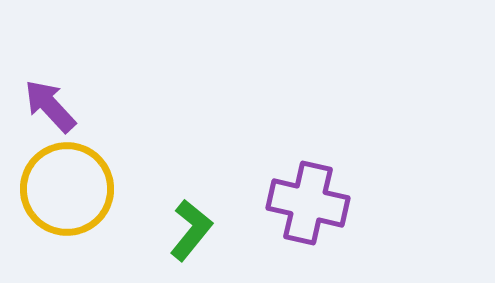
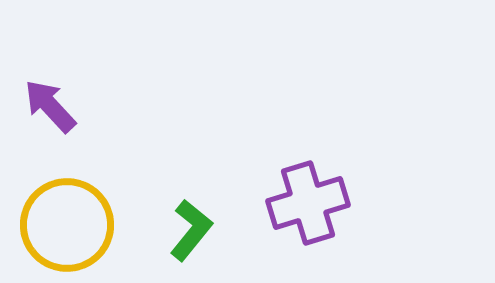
yellow circle: moved 36 px down
purple cross: rotated 30 degrees counterclockwise
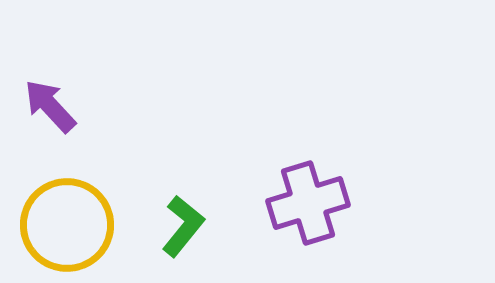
green L-shape: moved 8 px left, 4 px up
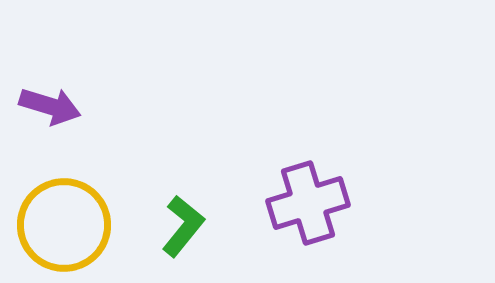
purple arrow: rotated 150 degrees clockwise
yellow circle: moved 3 px left
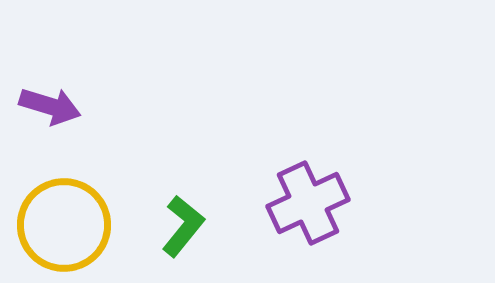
purple cross: rotated 8 degrees counterclockwise
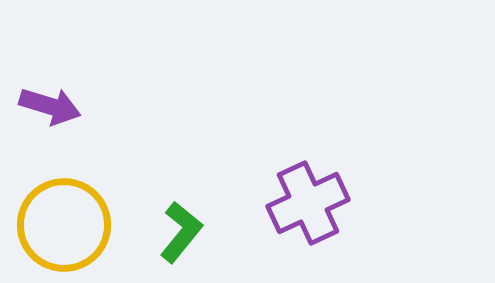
green L-shape: moved 2 px left, 6 px down
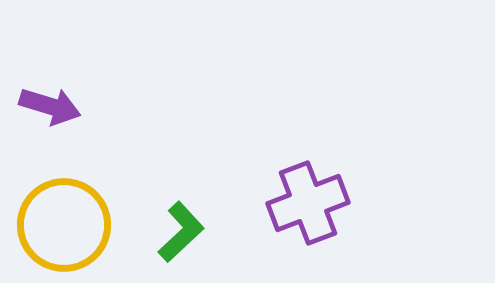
purple cross: rotated 4 degrees clockwise
green L-shape: rotated 8 degrees clockwise
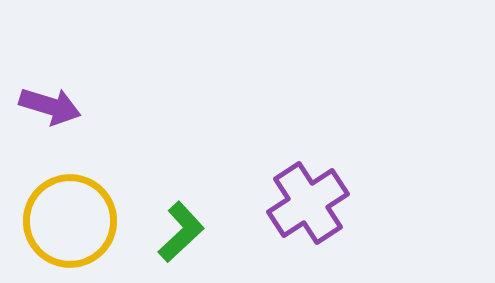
purple cross: rotated 12 degrees counterclockwise
yellow circle: moved 6 px right, 4 px up
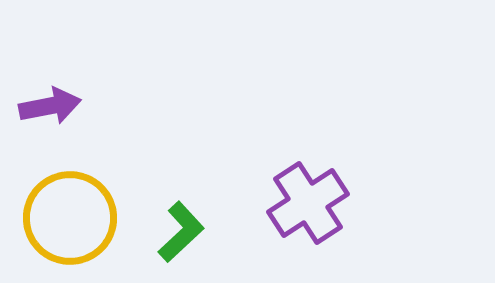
purple arrow: rotated 28 degrees counterclockwise
yellow circle: moved 3 px up
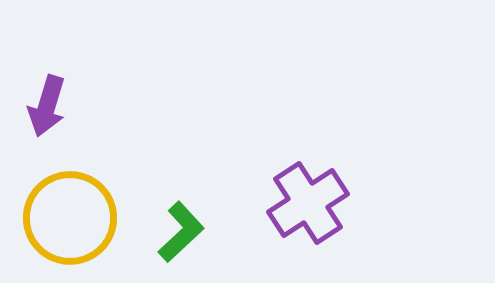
purple arrow: moved 3 px left; rotated 118 degrees clockwise
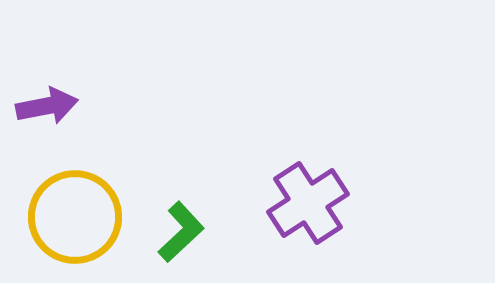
purple arrow: rotated 118 degrees counterclockwise
yellow circle: moved 5 px right, 1 px up
